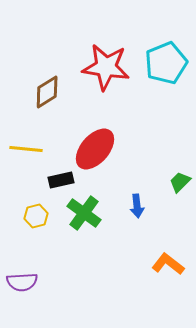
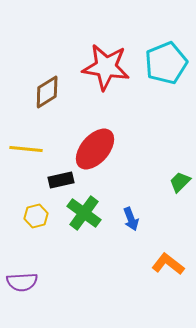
blue arrow: moved 6 px left, 13 px down; rotated 15 degrees counterclockwise
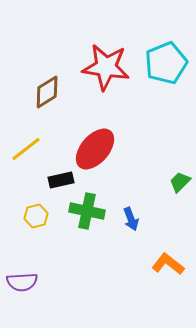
yellow line: rotated 44 degrees counterclockwise
green cross: moved 3 px right, 2 px up; rotated 24 degrees counterclockwise
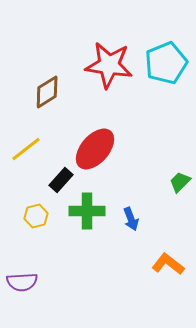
red star: moved 3 px right, 2 px up
black rectangle: rotated 35 degrees counterclockwise
green cross: rotated 12 degrees counterclockwise
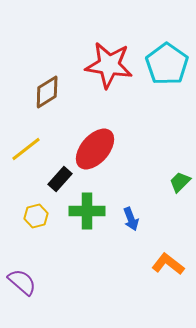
cyan pentagon: moved 1 px right, 1 px down; rotated 15 degrees counterclockwise
black rectangle: moved 1 px left, 1 px up
purple semicircle: rotated 136 degrees counterclockwise
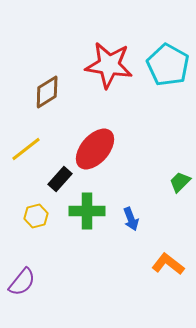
cyan pentagon: moved 1 px right, 1 px down; rotated 6 degrees counterclockwise
purple semicircle: rotated 88 degrees clockwise
